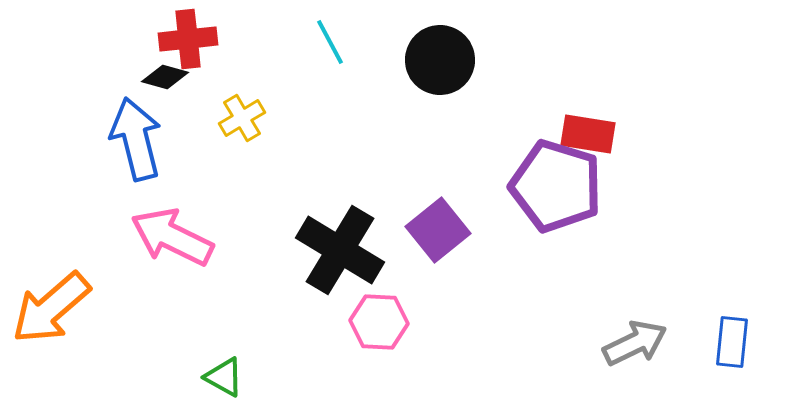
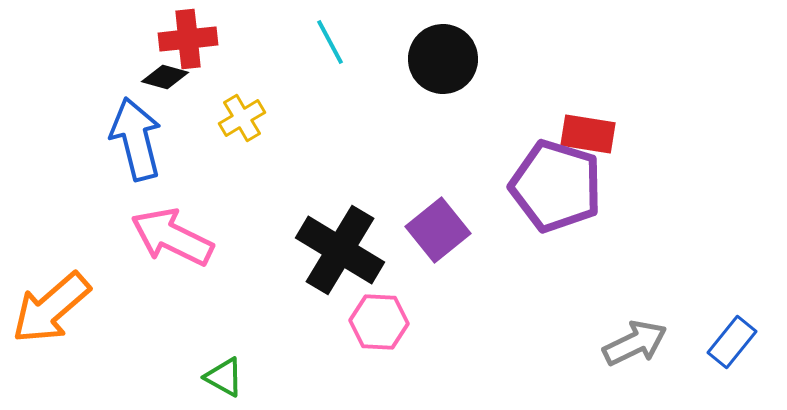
black circle: moved 3 px right, 1 px up
blue rectangle: rotated 33 degrees clockwise
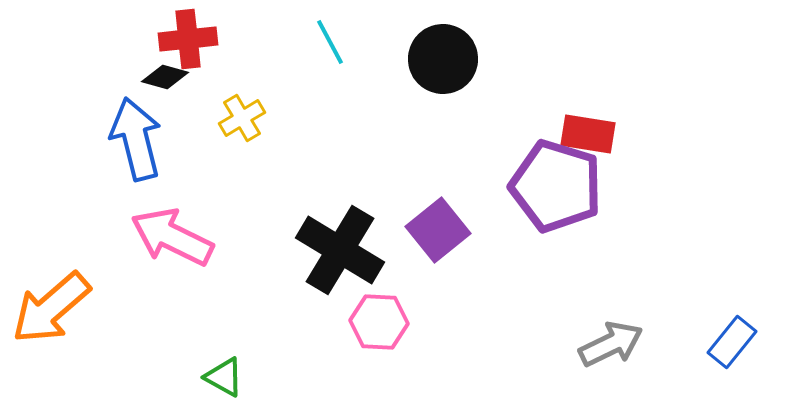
gray arrow: moved 24 px left, 1 px down
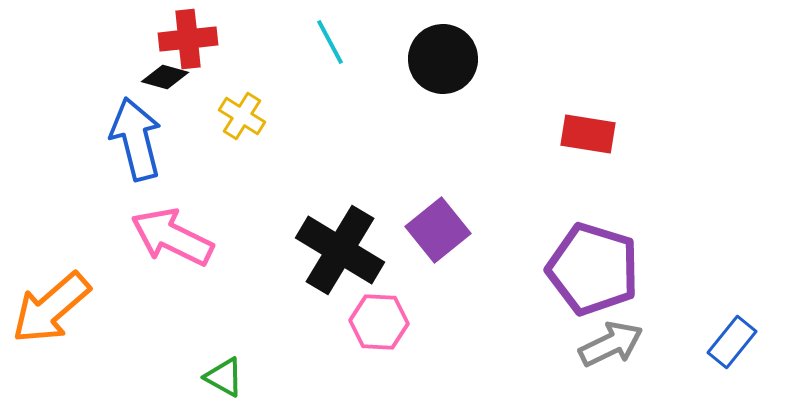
yellow cross: moved 2 px up; rotated 27 degrees counterclockwise
purple pentagon: moved 37 px right, 83 px down
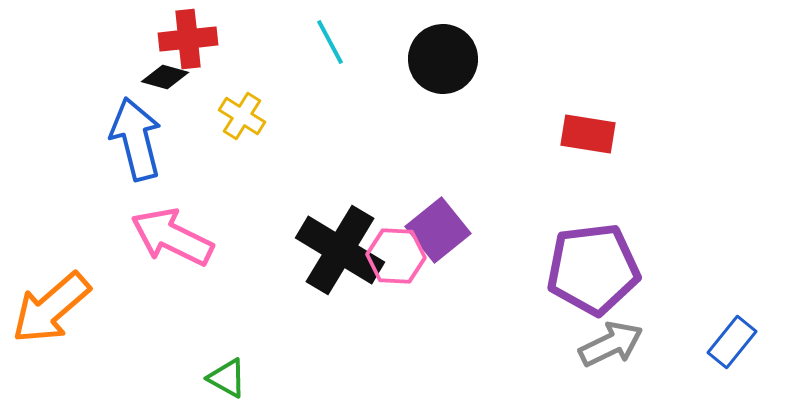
purple pentagon: rotated 24 degrees counterclockwise
pink hexagon: moved 17 px right, 66 px up
green triangle: moved 3 px right, 1 px down
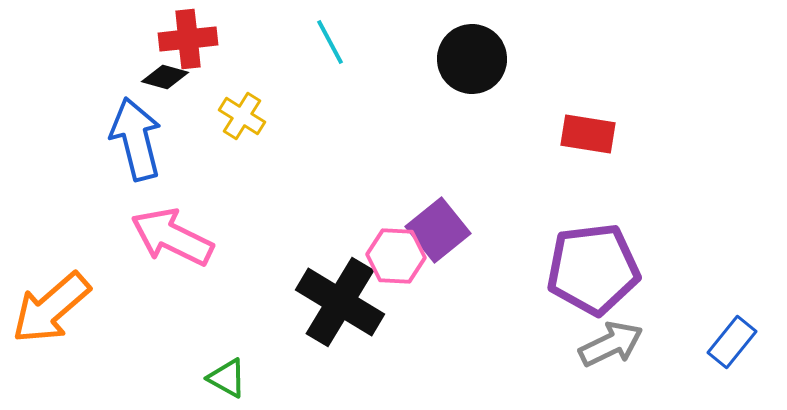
black circle: moved 29 px right
black cross: moved 52 px down
